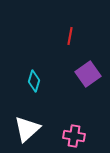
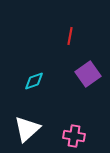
cyan diamond: rotated 55 degrees clockwise
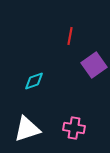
purple square: moved 6 px right, 9 px up
white triangle: rotated 24 degrees clockwise
pink cross: moved 8 px up
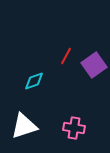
red line: moved 4 px left, 20 px down; rotated 18 degrees clockwise
white triangle: moved 3 px left, 3 px up
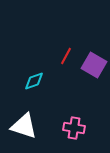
purple square: rotated 25 degrees counterclockwise
white triangle: rotated 36 degrees clockwise
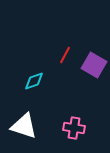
red line: moved 1 px left, 1 px up
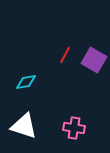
purple square: moved 5 px up
cyan diamond: moved 8 px left, 1 px down; rotated 10 degrees clockwise
